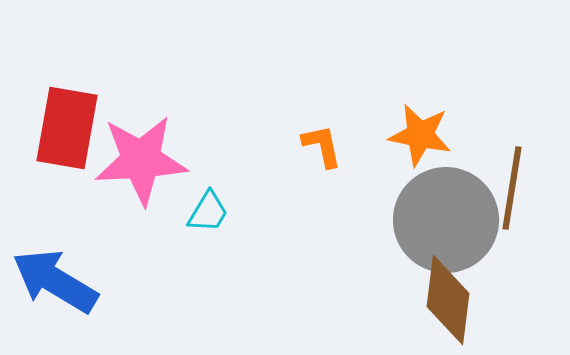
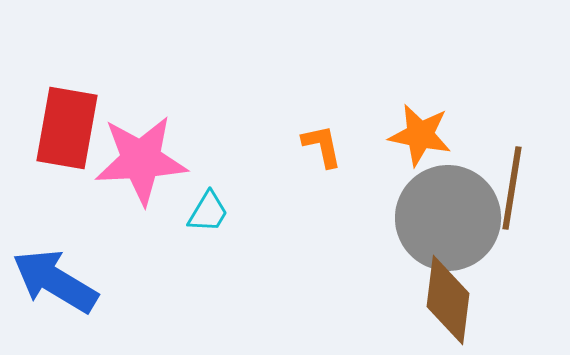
gray circle: moved 2 px right, 2 px up
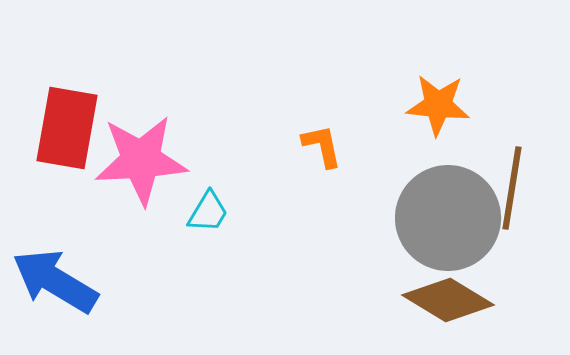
orange star: moved 18 px right, 30 px up; rotated 6 degrees counterclockwise
brown diamond: rotated 66 degrees counterclockwise
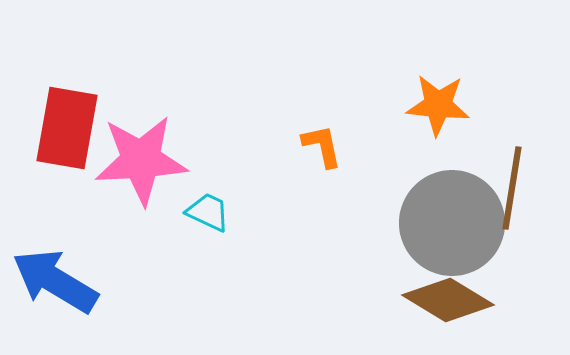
cyan trapezoid: rotated 96 degrees counterclockwise
gray circle: moved 4 px right, 5 px down
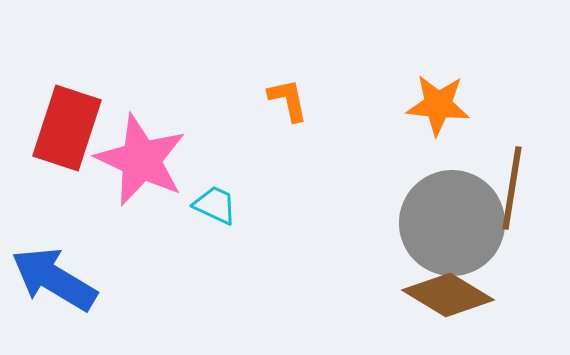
red rectangle: rotated 8 degrees clockwise
orange L-shape: moved 34 px left, 46 px up
pink star: rotated 28 degrees clockwise
cyan trapezoid: moved 7 px right, 7 px up
blue arrow: moved 1 px left, 2 px up
brown diamond: moved 5 px up
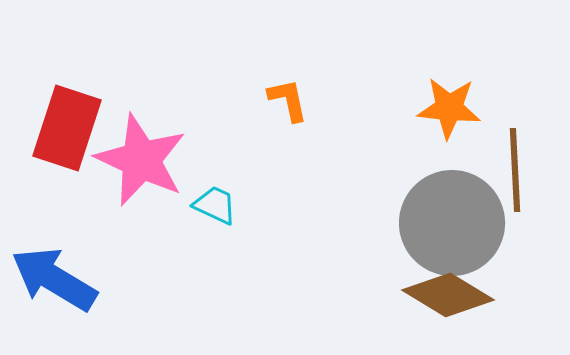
orange star: moved 11 px right, 3 px down
brown line: moved 3 px right, 18 px up; rotated 12 degrees counterclockwise
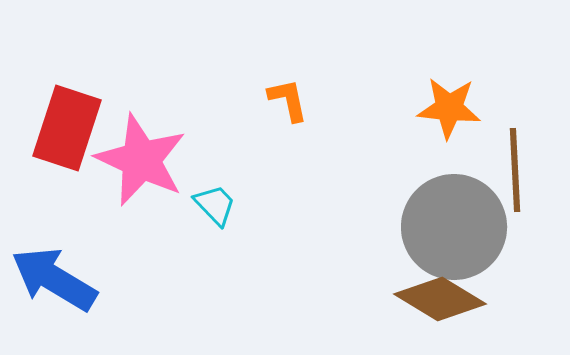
cyan trapezoid: rotated 21 degrees clockwise
gray circle: moved 2 px right, 4 px down
brown diamond: moved 8 px left, 4 px down
